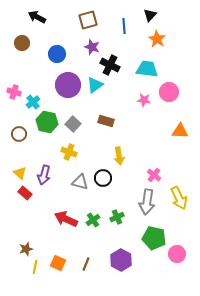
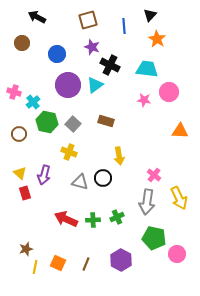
red rectangle at (25, 193): rotated 32 degrees clockwise
green cross at (93, 220): rotated 32 degrees clockwise
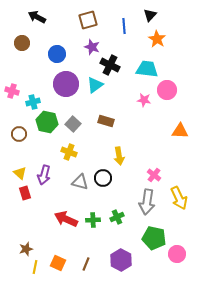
purple circle at (68, 85): moved 2 px left, 1 px up
pink cross at (14, 92): moved 2 px left, 1 px up
pink circle at (169, 92): moved 2 px left, 2 px up
cyan cross at (33, 102): rotated 24 degrees clockwise
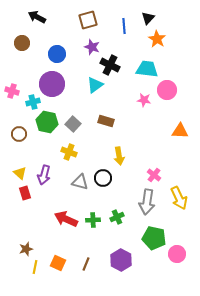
black triangle at (150, 15): moved 2 px left, 3 px down
purple circle at (66, 84): moved 14 px left
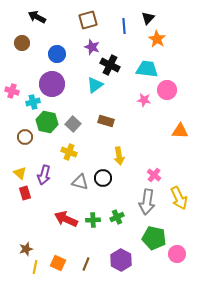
brown circle at (19, 134): moved 6 px right, 3 px down
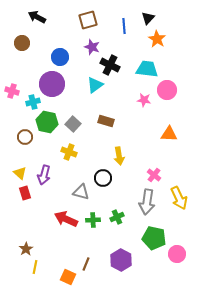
blue circle at (57, 54): moved 3 px right, 3 px down
orange triangle at (180, 131): moved 11 px left, 3 px down
gray triangle at (80, 182): moved 1 px right, 10 px down
brown star at (26, 249): rotated 16 degrees counterclockwise
orange square at (58, 263): moved 10 px right, 14 px down
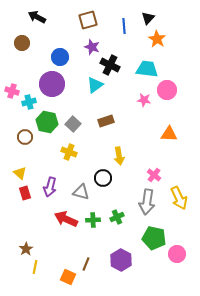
cyan cross at (33, 102): moved 4 px left
brown rectangle at (106, 121): rotated 35 degrees counterclockwise
purple arrow at (44, 175): moved 6 px right, 12 px down
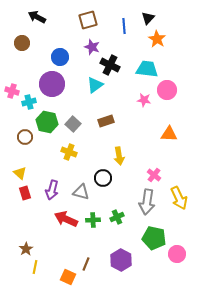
purple arrow at (50, 187): moved 2 px right, 3 px down
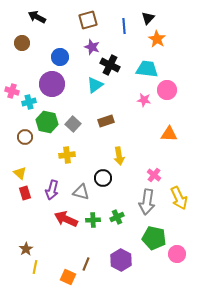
yellow cross at (69, 152): moved 2 px left, 3 px down; rotated 28 degrees counterclockwise
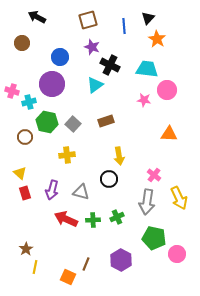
black circle at (103, 178): moved 6 px right, 1 px down
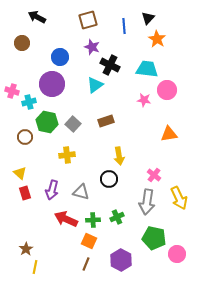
orange triangle at (169, 134): rotated 12 degrees counterclockwise
orange square at (68, 277): moved 21 px right, 36 px up
